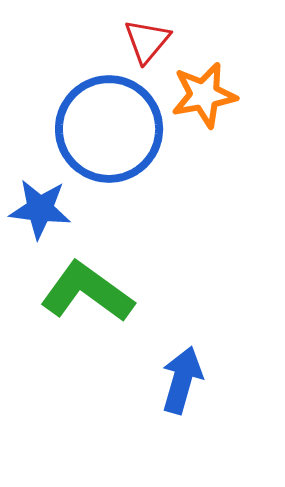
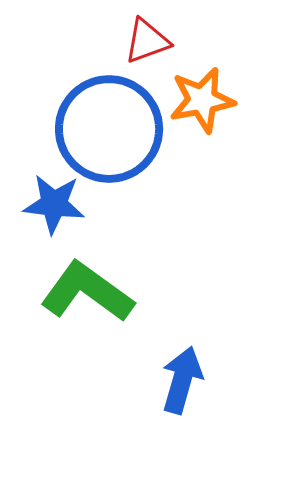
red triangle: rotated 30 degrees clockwise
orange star: moved 2 px left, 5 px down
blue star: moved 14 px right, 5 px up
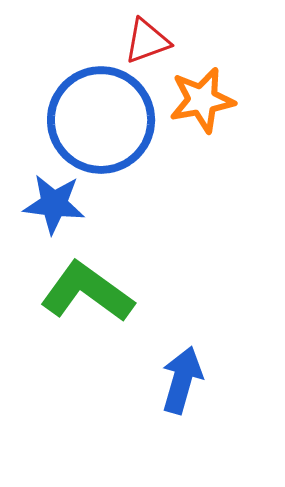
blue circle: moved 8 px left, 9 px up
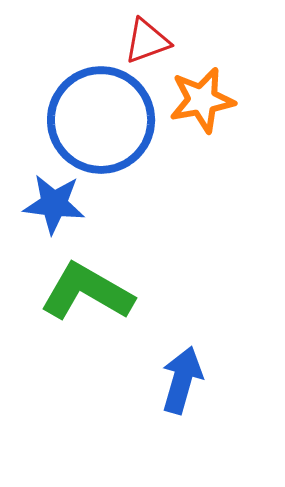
green L-shape: rotated 6 degrees counterclockwise
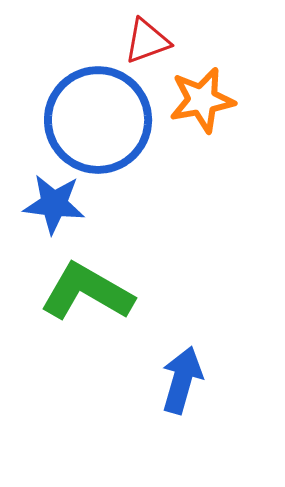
blue circle: moved 3 px left
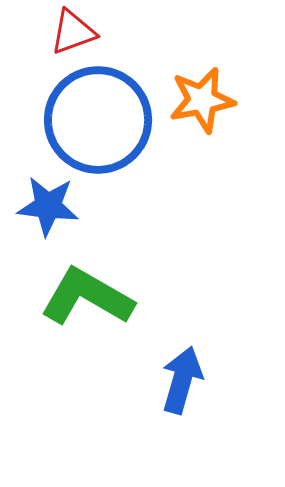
red triangle: moved 74 px left, 9 px up
blue star: moved 6 px left, 2 px down
green L-shape: moved 5 px down
